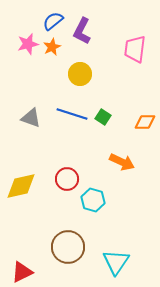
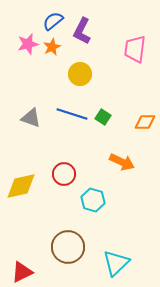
red circle: moved 3 px left, 5 px up
cyan triangle: moved 1 px down; rotated 12 degrees clockwise
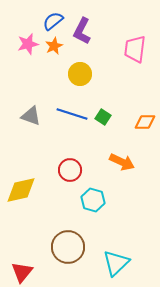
orange star: moved 2 px right, 1 px up
gray triangle: moved 2 px up
red circle: moved 6 px right, 4 px up
yellow diamond: moved 4 px down
red triangle: rotated 25 degrees counterclockwise
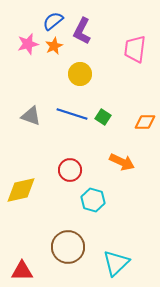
red triangle: moved 1 px up; rotated 50 degrees clockwise
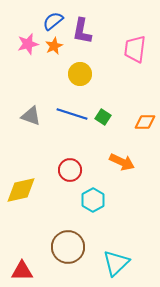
purple L-shape: rotated 16 degrees counterclockwise
cyan hexagon: rotated 15 degrees clockwise
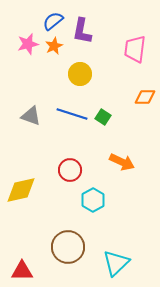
orange diamond: moved 25 px up
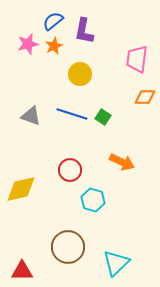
purple L-shape: moved 2 px right
pink trapezoid: moved 2 px right, 10 px down
yellow diamond: moved 1 px up
cyan hexagon: rotated 15 degrees counterclockwise
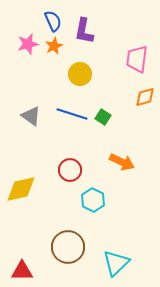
blue semicircle: rotated 105 degrees clockwise
orange diamond: rotated 15 degrees counterclockwise
gray triangle: rotated 15 degrees clockwise
cyan hexagon: rotated 10 degrees clockwise
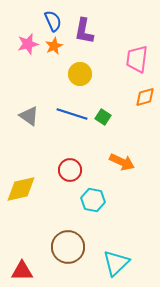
gray triangle: moved 2 px left
cyan hexagon: rotated 15 degrees counterclockwise
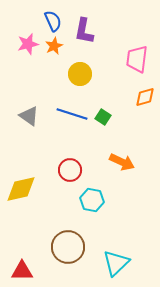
cyan hexagon: moved 1 px left
